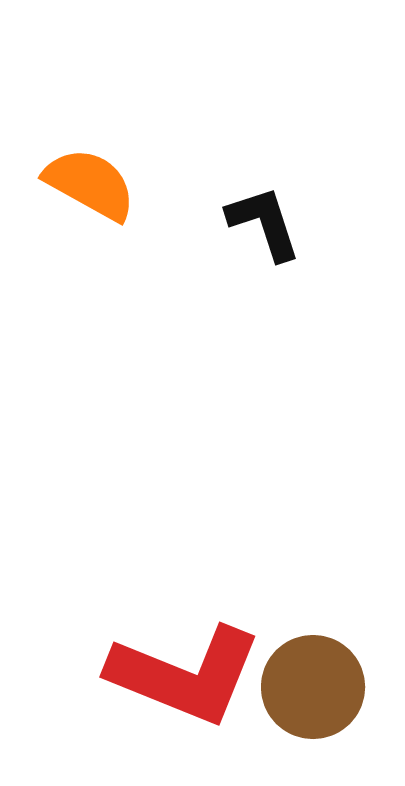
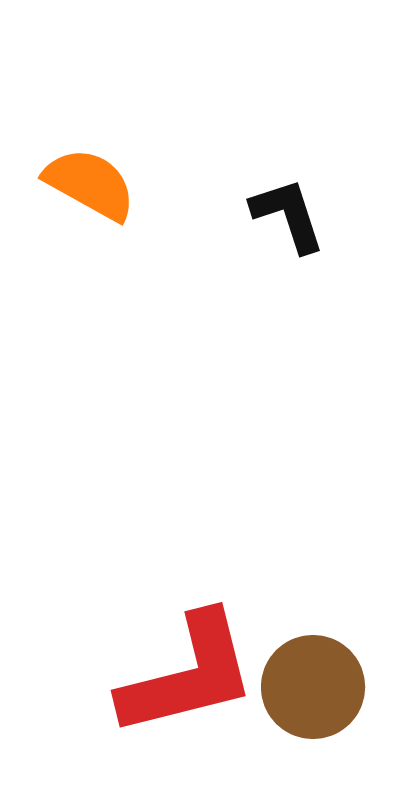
black L-shape: moved 24 px right, 8 px up
red L-shape: moved 3 px right; rotated 36 degrees counterclockwise
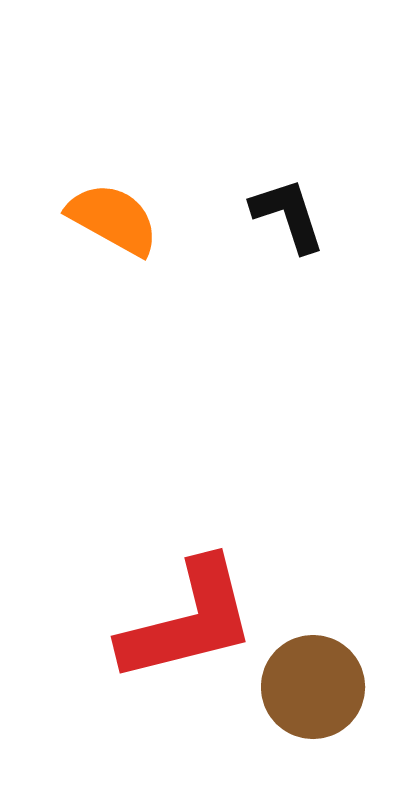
orange semicircle: moved 23 px right, 35 px down
red L-shape: moved 54 px up
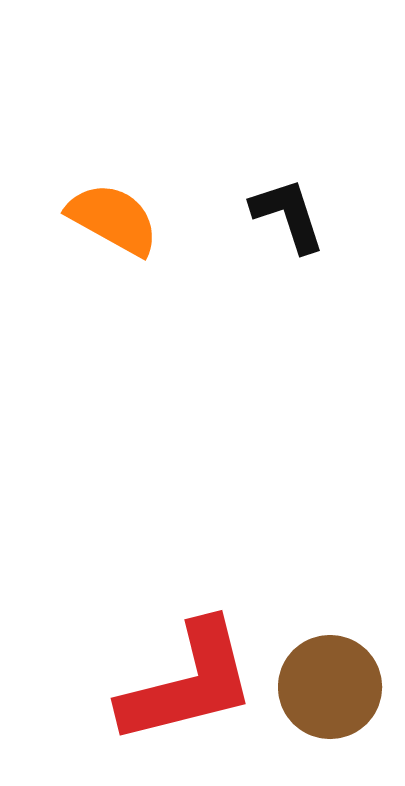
red L-shape: moved 62 px down
brown circle: moved 17 px right
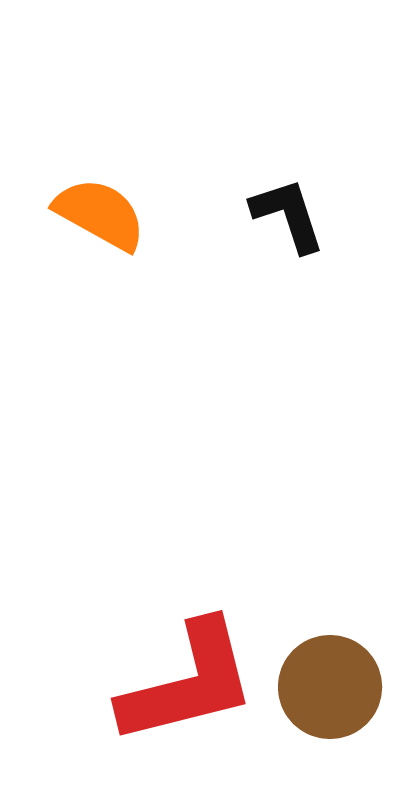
orange semicircle: moved 13 px left, 5 px up
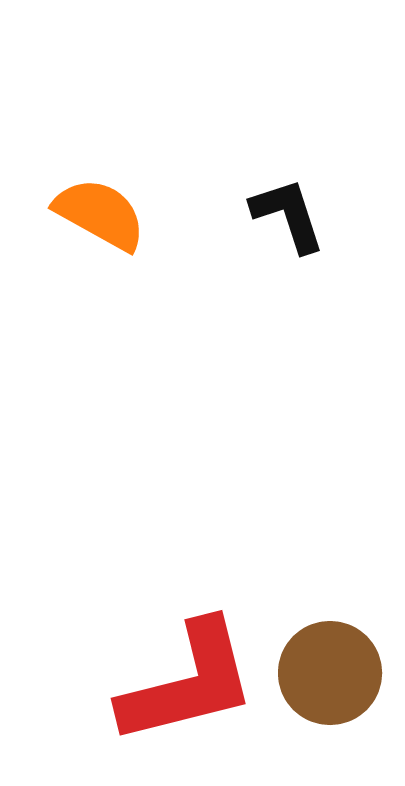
brown circle: moved 14 px up
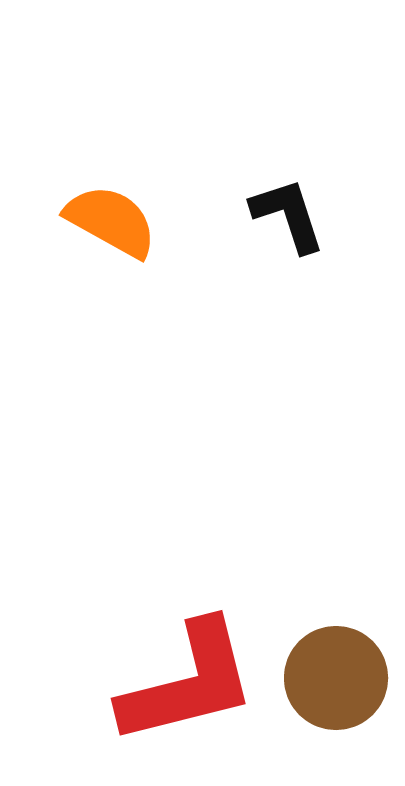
orange semicircle: moved 11 px right, 7 px down
brown circle: moved 6 px right, 5 px down
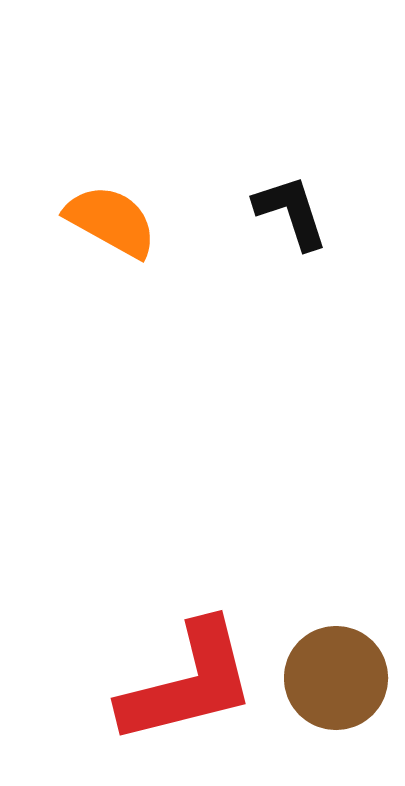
black L-shape: moved 3 px right, 3 px up
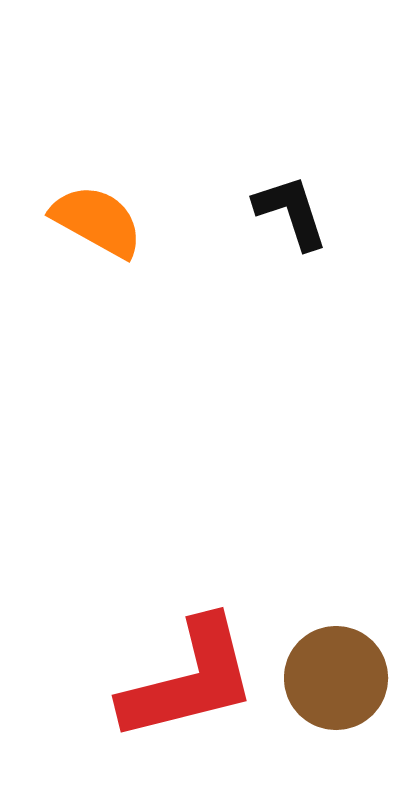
orange semicircle: moved 14 px left
red L-shape: moved 1 px right, 3 px up
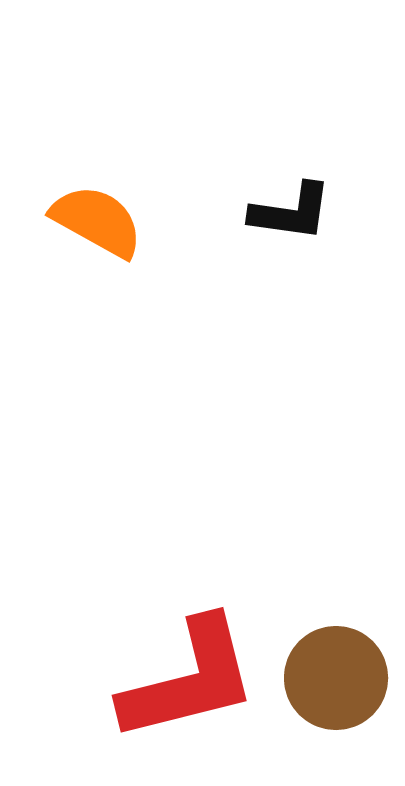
black L-shape: rotated 116 degrees clockwise
